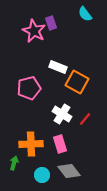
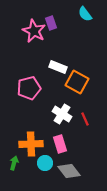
red line: rotated 64 degrees counterclockwise
cyan circle: moved 3 px right, 12 px up
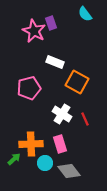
white rectangle: moved 3 px left, 5 px up
green arrow: moved 4 px up; rotated 32 degrees clockwise
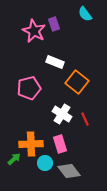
purple rectangle: moved 3 px right, 1 px down
orange square: rotated 10 degrees clockwise
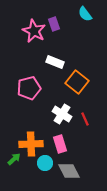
gray diamond: rotated 10 degrees clockwise
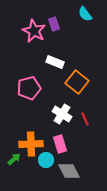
cyan circle: moved 1 px right, 3 px up
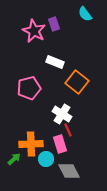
red line: moved 17 px left, 11 px down
cyan circle: moved 1 px up
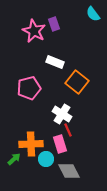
cyan semicircle: moved 8 px right
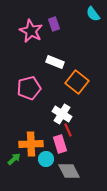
pink star: moved 3 px left
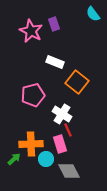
pink pentagon: moved 4 px right, 7 px down
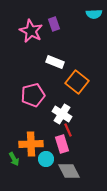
cyan semicircle: moved 1 px right; rotated 56 degrees counterclockwise
pink rectangle: moved 2 px right
green arrow: rotated 104 degrees clockwise
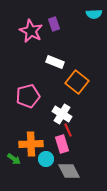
pink pentagon: moved 5 px left, 1 px down
green arrow: rotated 24 degrees counterclockwise
